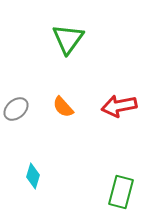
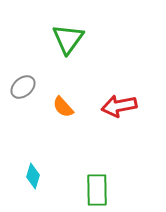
gray ellipse: moved 7 px right, 22 px up
green rectangle: moved 24 px left, 2 px up; rotated 16 degrees counterclockwise
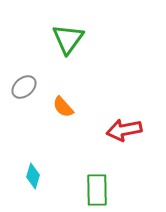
gray ellipse: moved 1 px right
red arrow: moved 5 px right, 24 px down
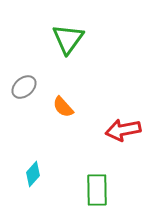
red arrow: moved 1 px left
cyan diamond: moved 2 px up; rotated 25 degrees clockwise
